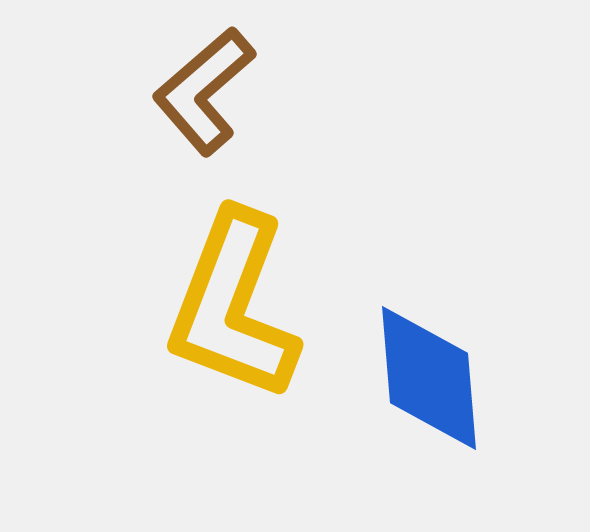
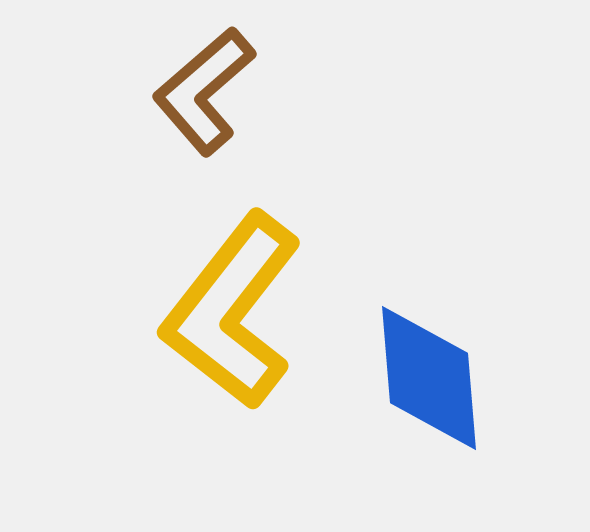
yellow L-shape: moved 1 px left, 5 px down; rotated 17 degrees clockwise
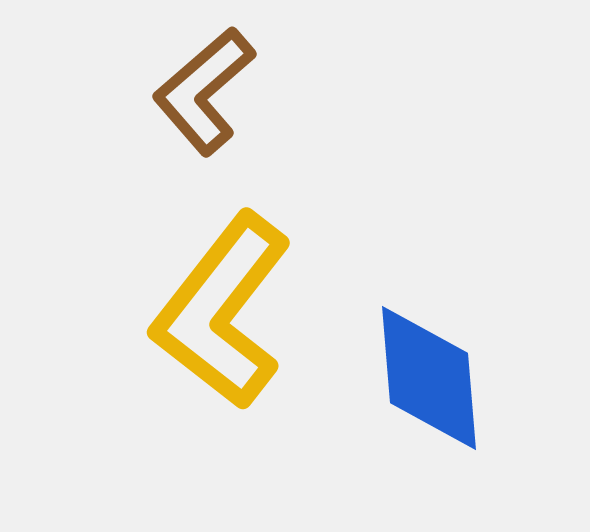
yellow L-shape: moved 10 px left
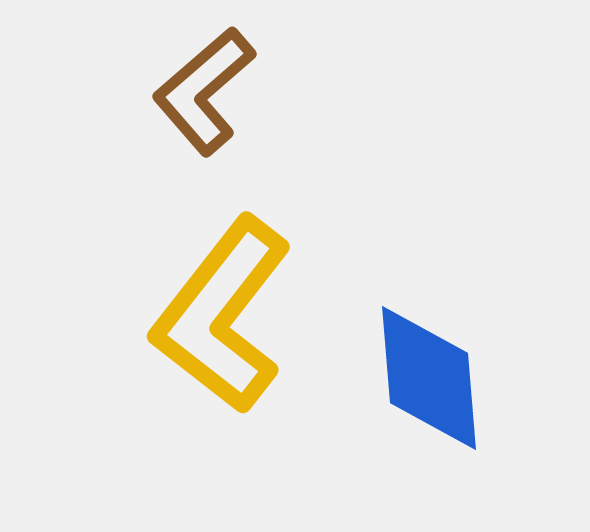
yellow L-shape: moved 4 px down
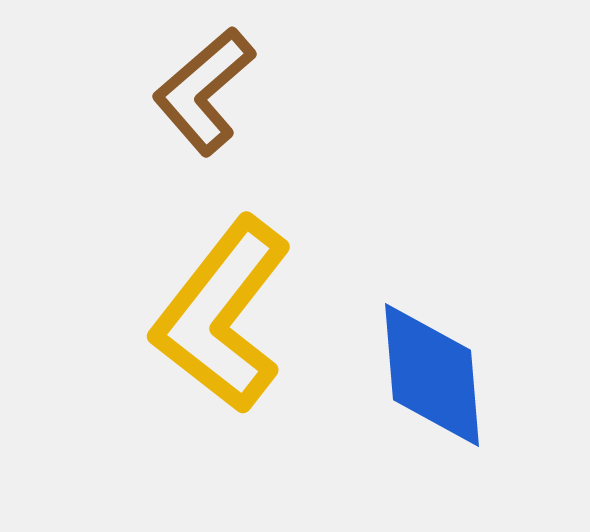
blue diamond: moved 3 px right, 3 px up
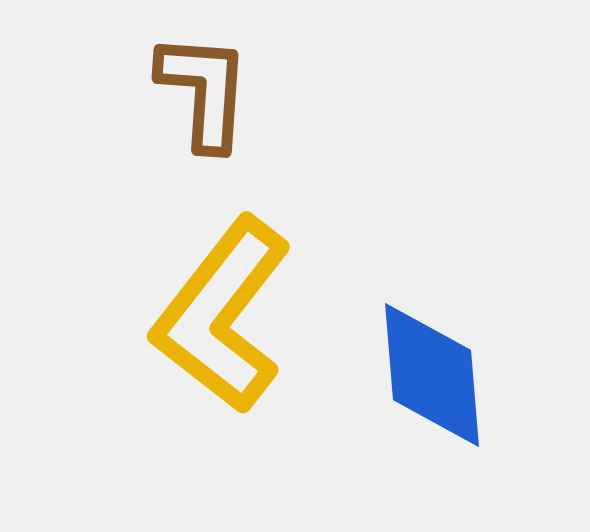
brown L-shape: rotated 135 degrees clockwise
